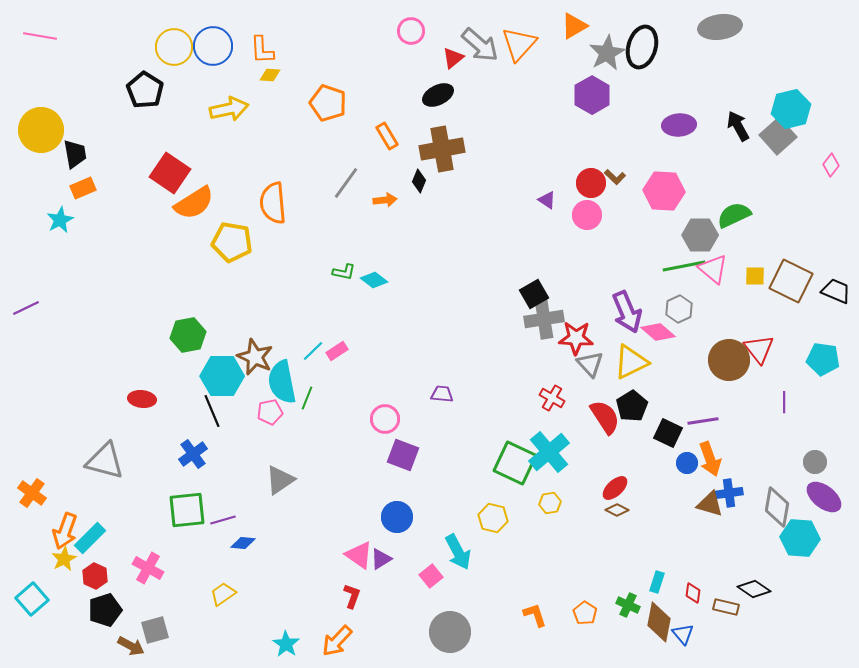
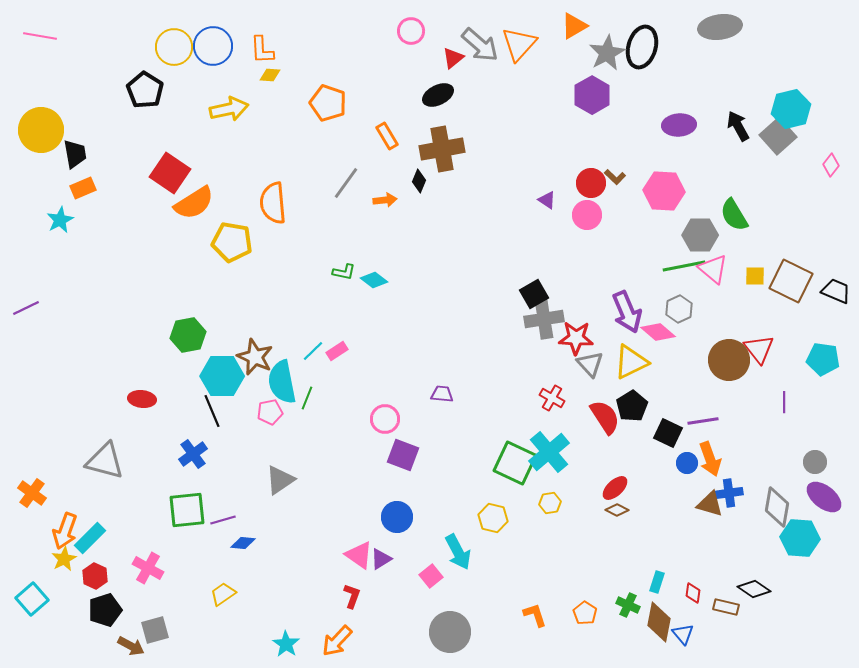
green semicircle at (734, 215): rotated 96 degrees counterclockwise
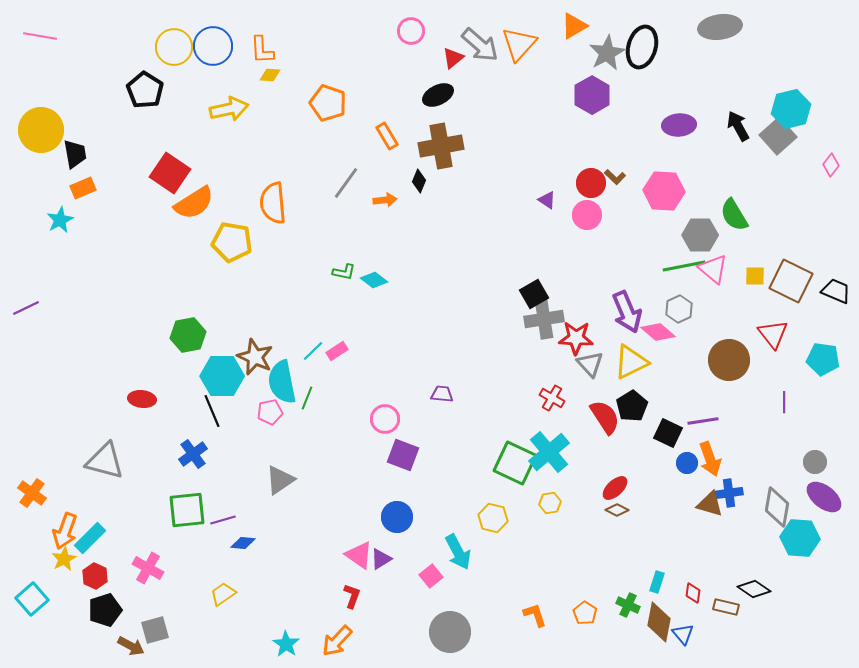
brown cross at (442, 149): moved 1 px left, 3 px up
red triangle at (759, 349): moved 14 px right, 15 px up
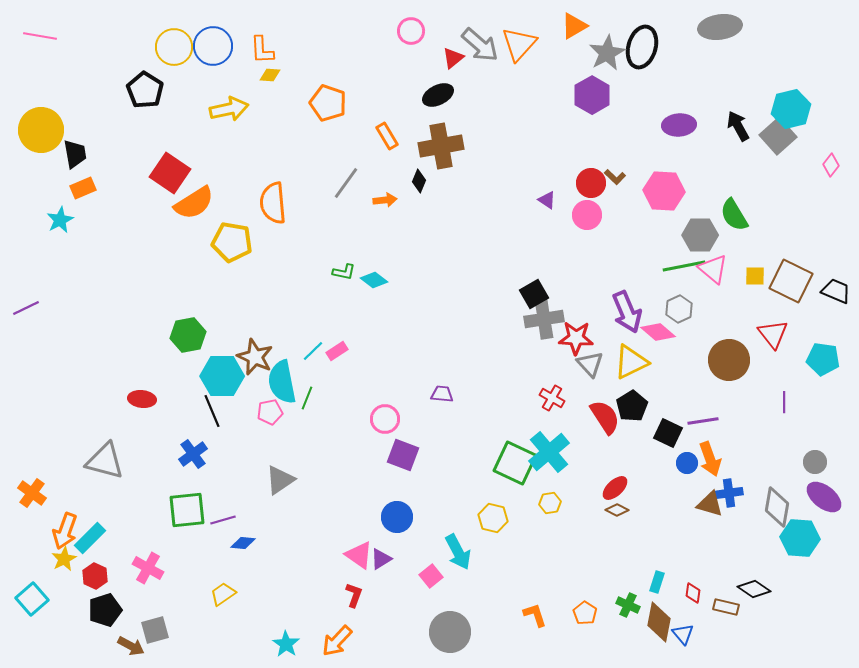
red L-shape at (352, 596): moved 2 px right, 1 px up
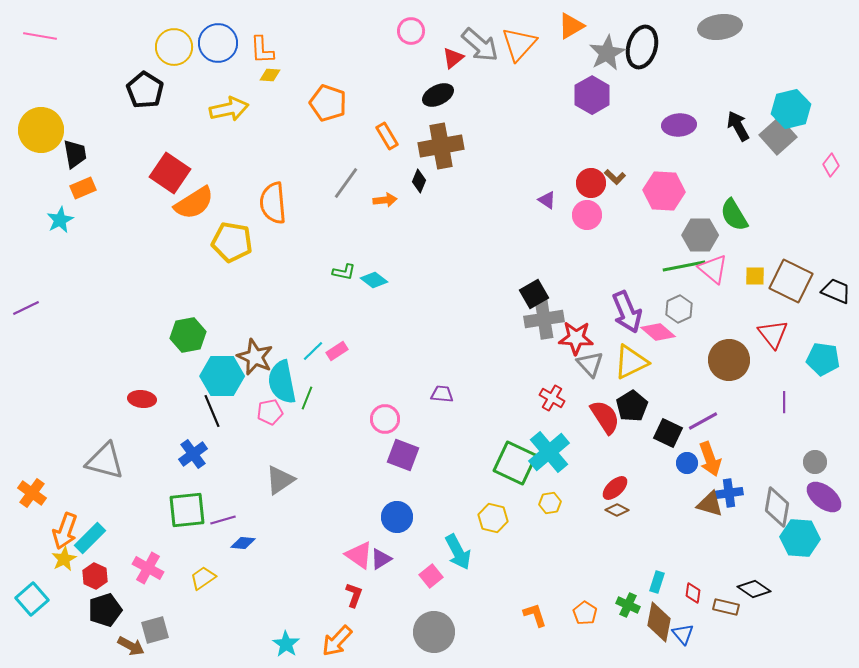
orange triangle at (574, 26): moved 3 px left
blue circle at (213, 46): moved 5 px right, 3 px up
purple line at (703, 421): rotated 20 degrees counterclockwise
yellow trapezoid at (223, 594): moved 20 px left, 16 px up
gray circle at (450, 632): moved 16 px left
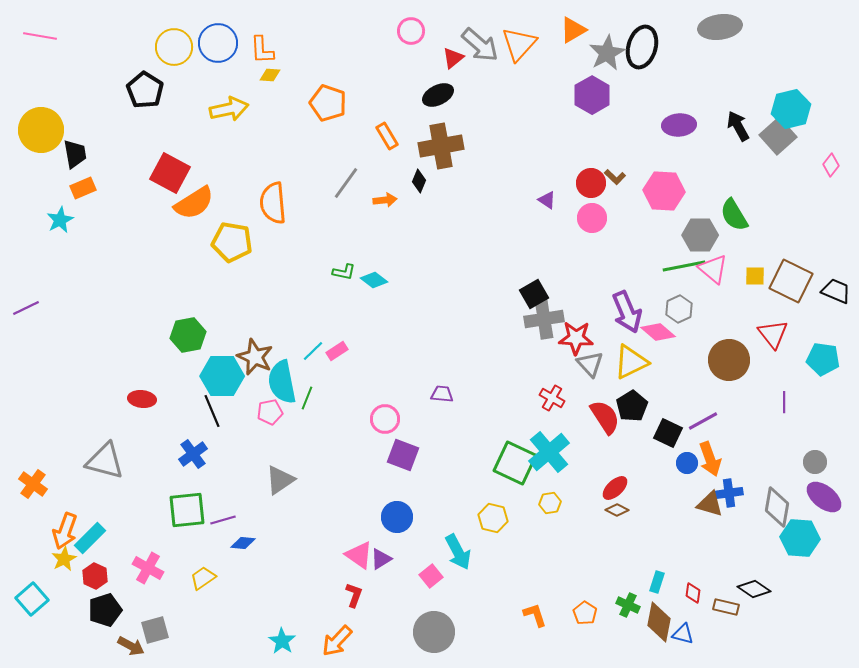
orange triangle at (571, 26): moved 2 px right, 4 px down
red square at (170, 173): rotated 6 degrees counterclockwise
pink circle at (587, 215): moved 5 px right, 3 px down
orange cross at (32, 493): moved 1 px right, 9 px up
blue triangle at (683, 634): rotated 35 degrees counterclockwise
cyan star at (286, 644): moved 4 px left, 3 px up
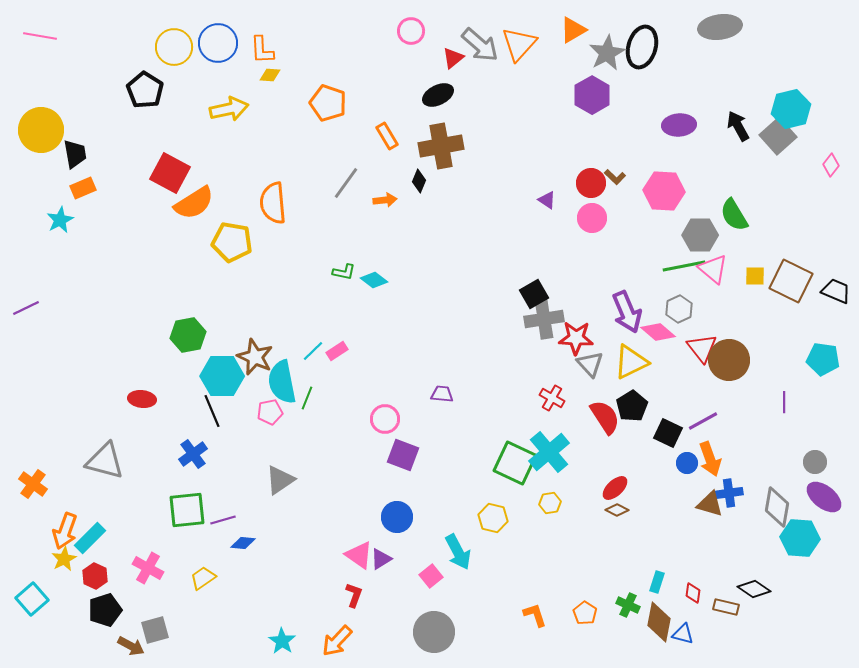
red triangle at (773, 334): moved 71 px left, 14 px down
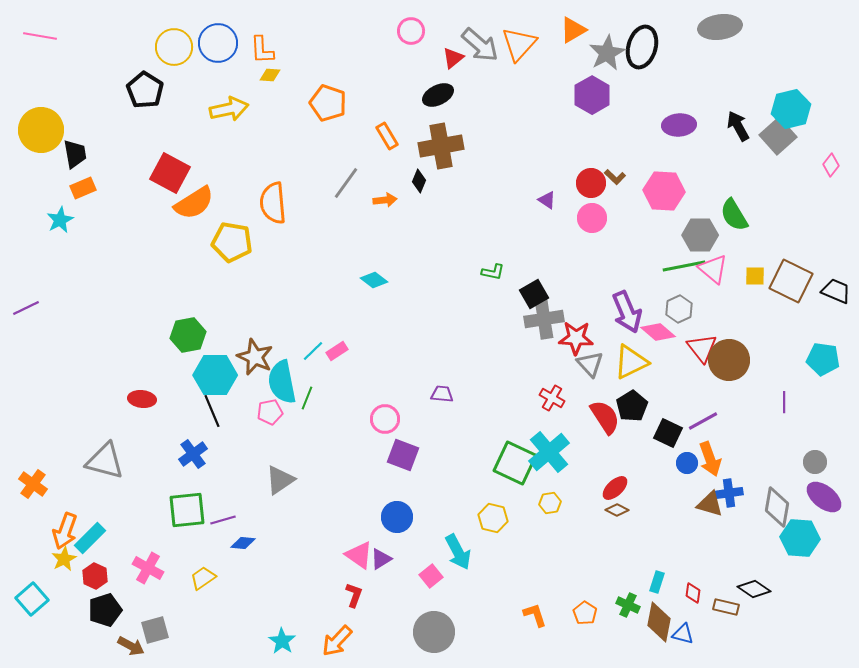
green L-shape at (344, 272): moved 149 px right
cyan hexagon at (222, 376): moved 7 px left, 1 px up
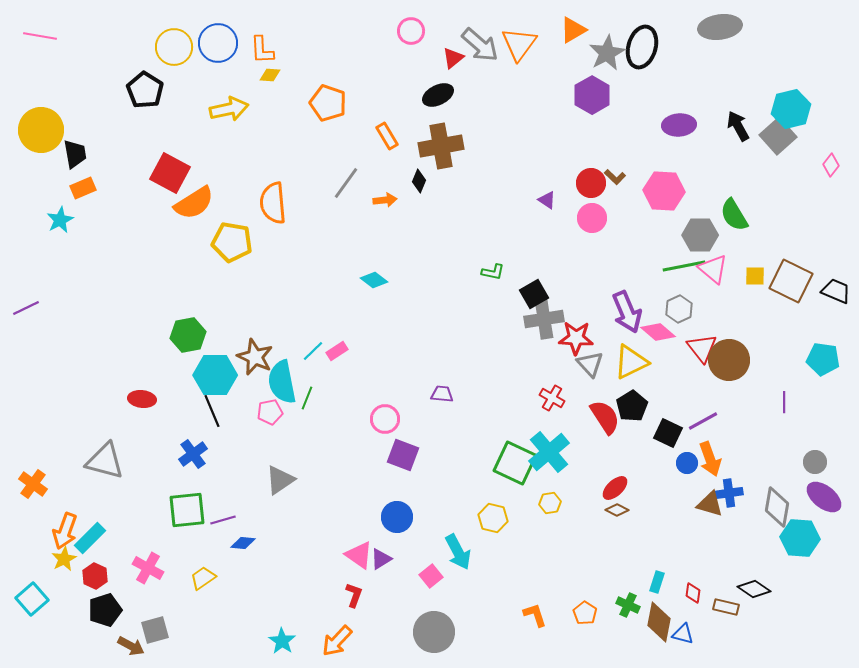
orange triangle at (519, 44): rotated 6 degrees counterclockwise
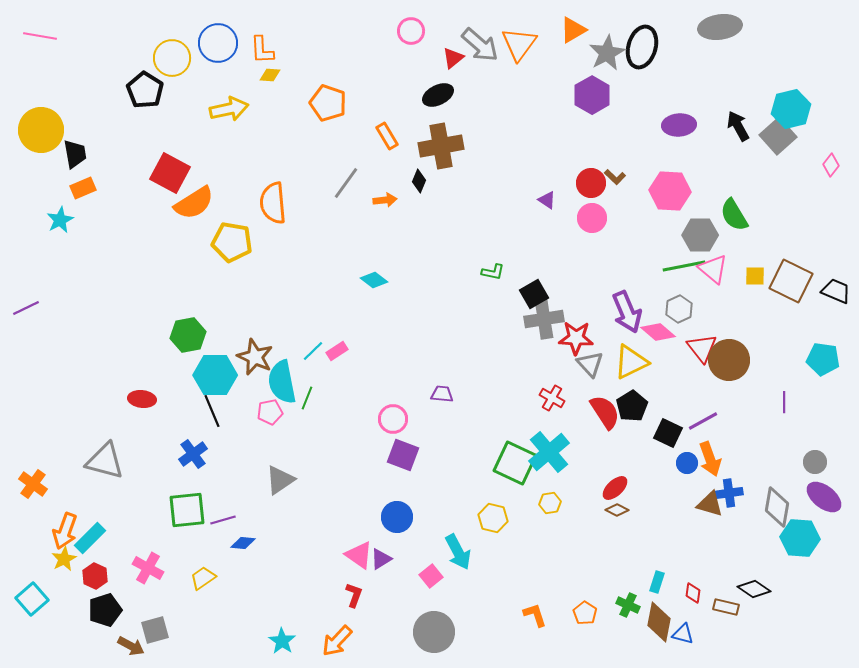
yellow circle at (174, 47): moved 2 px left, 11 px down
pink hexagon at (664, 191): moved 6 px right
red semicircle at (605, 417): moved 5 px up
pink circle at (385, 419): moved 8 px right
